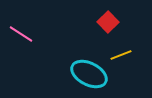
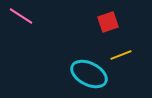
red square: rotated 25 degrees clockwise
pink line: moved 18 px up
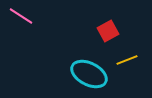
red square: moved 9 px down; rotated 10 degrees counterclockwise
yellow line: moved 6 px right, 5 px down
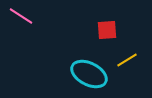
red square: moved 1 px left, 1 px up; rotated 25 degrees clockwise
yellow line: rotated 10 degrees counterclockwise
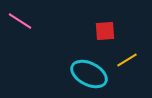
pink line: moved 1 px left, 5 px down
red square: moved 2 px left, 1 px down
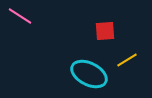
pink line: moved 5 px up
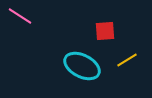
cyan ellipse: moved 7 px left, 8 px up
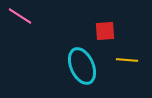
yellow line: rotated 35 degrees clockwise
cyan ellipse: rotated 39 degrees clockwise
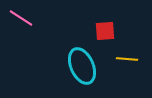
pink line: moved 1 px right, 2 px down
yellow line: moved 1 px up
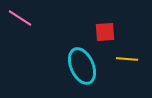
pink line: moved 1 px left
red square: moved 1 px down
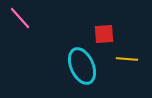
pink line: rotated 15 degrees clockwise
red square: moved 1 px left, 2 px down
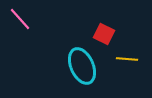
pink line: moved 1 px down
red square: rotated 30 degrees clockwise
